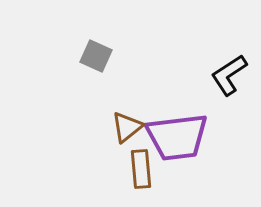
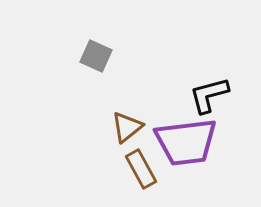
black L-shape: moved 20 px left, 20 px down; rotated 18 degrees clockwise
purple trapezoid: moved 9 px right, 5 px down
brown rectangle: rotated 24 degrees counterclockwise
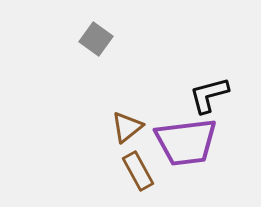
gray square: moved 17 px up; rotated 12 degrees clockwise
brown rectangle: moved 3 px left, 2 px down
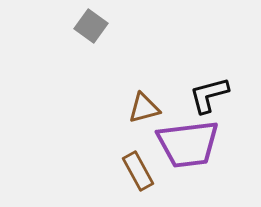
gray square: moved 5 px left, 13 px up
brown triangle: moved 17 px right, 19 px up; rotated 24 degrees clockwise
purple trapezoid: moved 2 px right, 2 px down
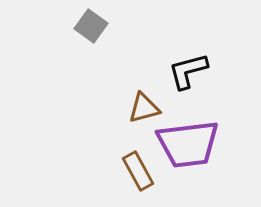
black L-shape: moved 21 px left, 24 px up
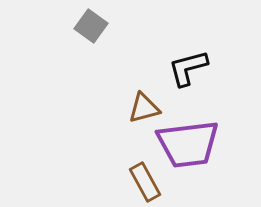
black L-shape: moved 3 px up
brown rectangle: moved 7 px right, 11 px down
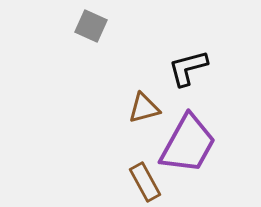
gray square: rotated 12 degrees counterclockwise
purple trapezoid: rotated 54 degrees counterclockwise
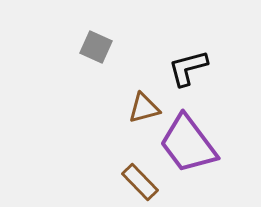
gray square: moved 5 px right, 21 px down
purple trapezoid: rotated 114 degrees clockwise
brown rectangle: moved 5 px left; rotated 15 degrees counterclockwise
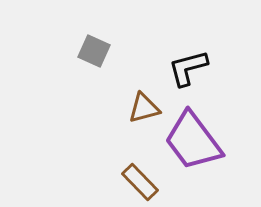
gray square: moved 2 px left, 4 px down
purple trapezoid: moved 5 px right, 3 px up
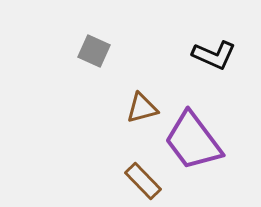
black L-shape: moved 26 px right, 13 px up; rotated 141 degrees counterclockwise
brown triangle: moved 2 px left
brown rectangle: moved 3 px right, 1 px up
